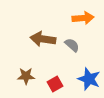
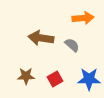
brown arrow: moved 2 px left, 1 px up
blue star: rotated 20 degrees counterclockwise
red square: moved 5 px up
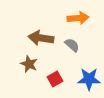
orange arrow: moved 5 px left
brown star: moved 3 px right, 12 px up; rotated 24 degrees clockwise
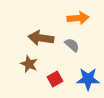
blue star: moved 1 px left
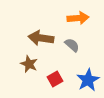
blue star: moved 1 px down; rotated 30 degrees counterclockwise
